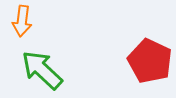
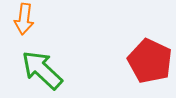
orange arrow: moved 2 px right, 2 px up
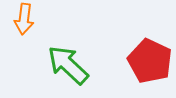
green arrow: moved 26 px right, 5 px up
